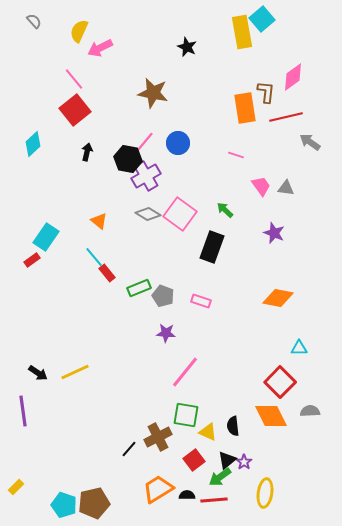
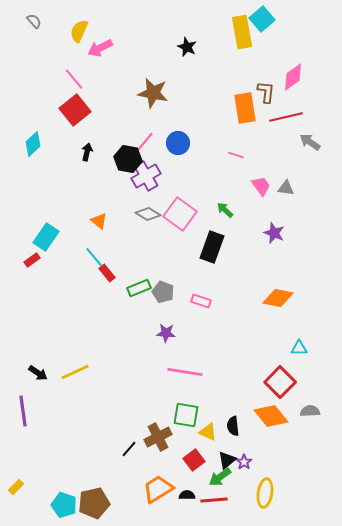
gray pentagon at (163, 296): moved 4 px up
pink line at (185, 372): rotated 60 degrees clockwise
orange diamond at (271, 416): rotated 12 degrees counterclockwise
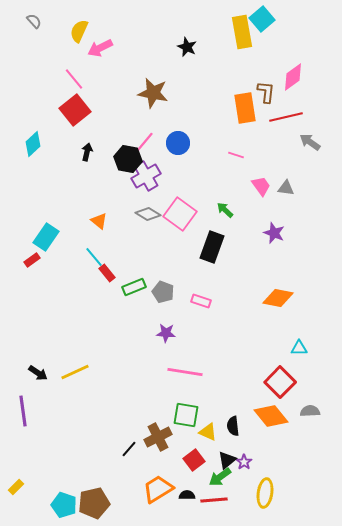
green rectangle at (139, 288): moved 5 px left, 1 px up
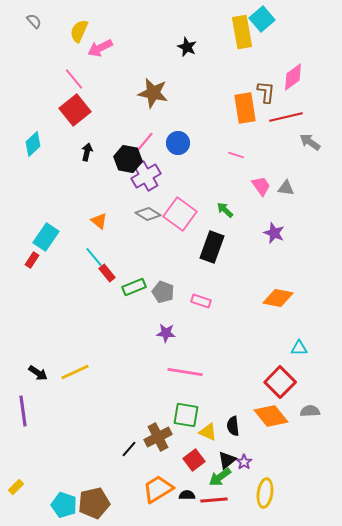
red rectangle at (32, 260): rotated 21 degrees counterclockwise
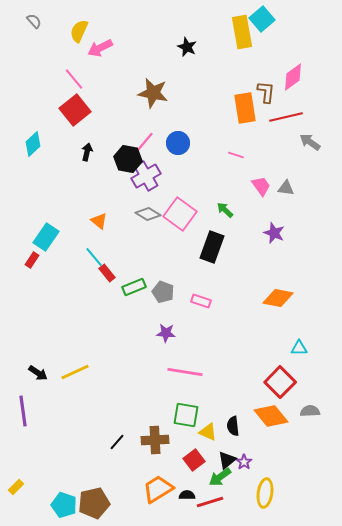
brown cross at (158, 437): moved 3 px left, 3 px down; rotated 24 degrees clockwise
black line at (129, 449): moved 12 px left, 7 px up
red line at (214, 500): moved 4 px left, 2 px down; rotated 12 degrees counterclockwise
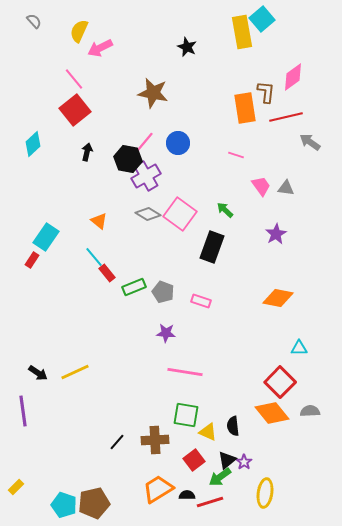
purple star at (274, 233): moved 2 px right, 1 px down; rotated 20 degrees clockwise
orange diamond at (271, 416): moved 1 px right, 3 px up
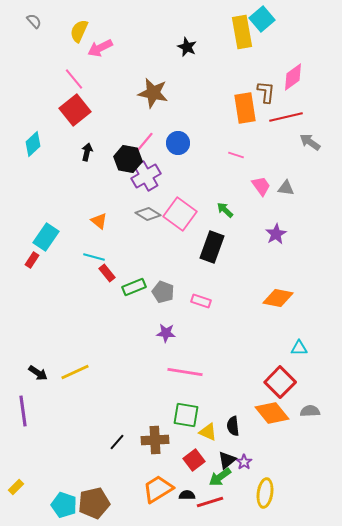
cyan line at (94, 257): rotated 35 degrees counterclockwise
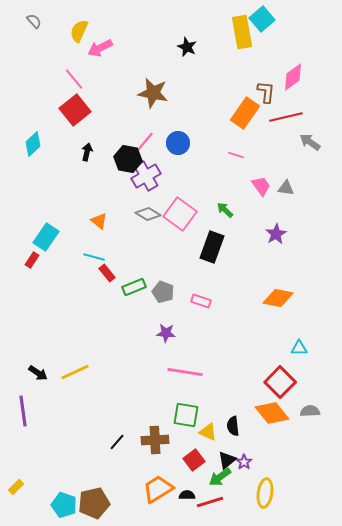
orange rectangle at (245, 108): moved 5 px down; rotated 44 degrees clockwise
